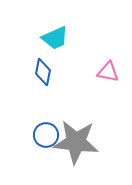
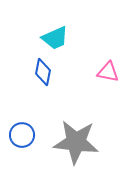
blue circle: moved 24 px left
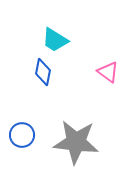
cyan trapezoid: moved 2 px down; rotated 56 degrees clockwise
pink triangle: rotated 25 degrees clockwise
